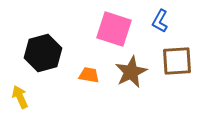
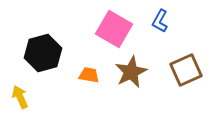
pink square: rotated 12 degrees clockwise
brown square: moved 9 px right, 9 px down; rotated 20 degrees counterclockwise
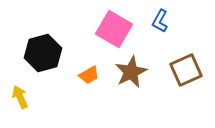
orange trapezoid: rotated 140 degrees clockwise
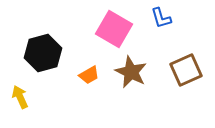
blue L-shape: moved 1 px right, 3 px up; rotated 45 degrees counterclockwise
brown star: rotated 20 degrees counterclockwise
